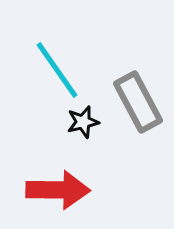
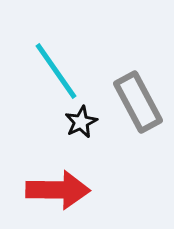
cyan line: moved 1 px left, 1 px down
black star: moved 2 px left; rotated 12 degrees counterclockwise
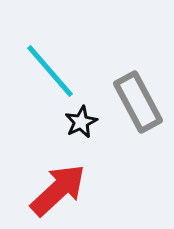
cyan line: moved 6 px left; rotated 6 degrees counterclockwise
red arrow: rotated 44 degrees counterclockwise
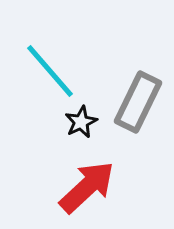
gray rectangle: rotated 54 degrees clockwise
red arrow: moved 29 px right, 3 px up
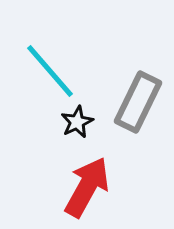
black star: moved 4 px left
red arrow: rotated 18 degrees counterclockwise
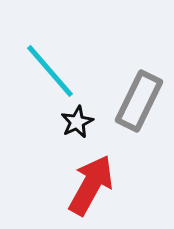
gray rectangle: moved 1 px right, 1 px up
red arrow: moved 4 px right, 2 px up
